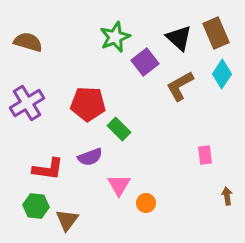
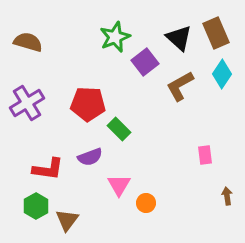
green hexagon: rotated 25 degrees clockwise
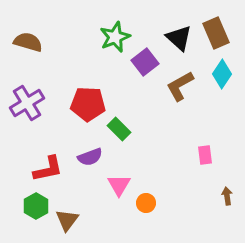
red L-shape: rotated 20 degrees counterclockwise
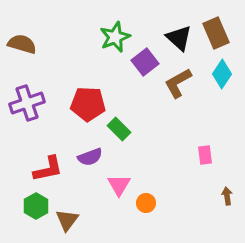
brown semicircle: moved 6 px left, 2 px down
brown L-shape: moved 2 px left, 3 px up
purple cross: rotated 12 degrees clockwise
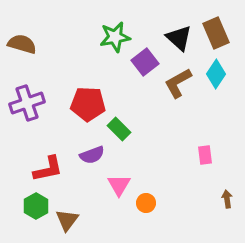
green star: rotated 12 degrees clockwise
cyan diamond: moved 6 px left
purple semicircle: moved 2 px right, 2 px up
brown arrow: moved 3 px down
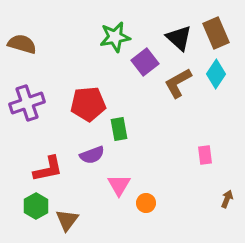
red pentagon: rotated 8 degrees counterclockwise
green rectangle: rotated 35 degrees clockwise
brown arrow: rotated 30 degrees clockwise
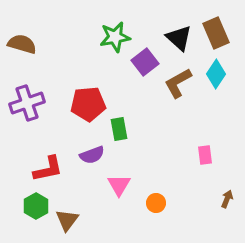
orange circle: moved 10 px right
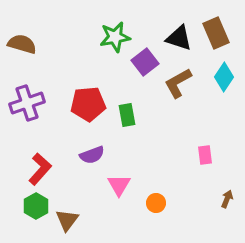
black triangle: rotated 24 degrees counterclockwise
cyan diamond: moved 8 px right, 3 px down
green rectangle: moved 8 px right, 14 px up
red L-shape: moved 8 px left; rotated 36 degrees counterclockwise
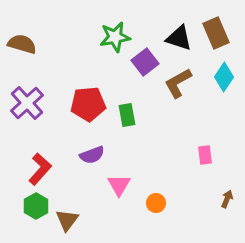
purple cross: rotated 24 degrees counterclockwise
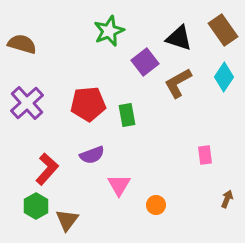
brown rectangle: moved 7 px right, 3 px up; rotated 12 degrees counterclockwise
green star: moved 6 px left, 6 px up; rotated 12 degrees counterclockwise
red L-shape: moved 7 px right
orange circle: moved 2 px down
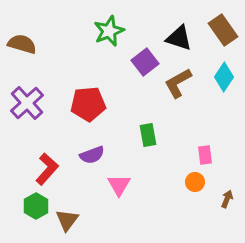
green rectangle: moved 21 px right, 20 px down
orange circle: moved 39 px right, 23 px up
